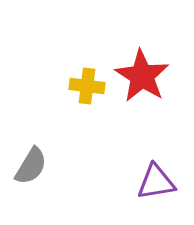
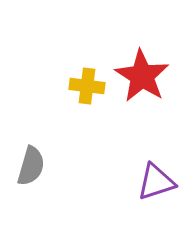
gray semicircle: rotated 15 degrees counterclockwise
purple triangle: rotated 9 degrees counterclockwise
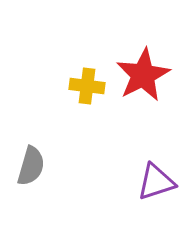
red star: moved 1 px right, 1 px up; rotated 12 degrees clockwise
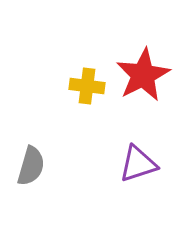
purple triangle: moved 18 px left, 18 px up
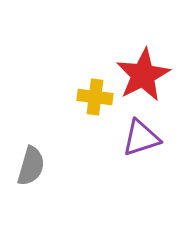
yellow cross: moved 8 px right, 11 px down
purple triangle: moved 3 px right, 26 px up
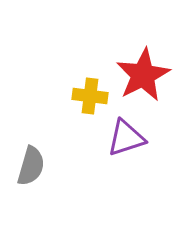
yellow cross: moved 5 px left, 1 px up
purple triangle: moved 15 px left
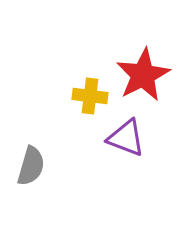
purple triangle: rotated 39 degrees clockwise
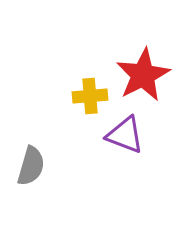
yellow cross: rotated 12 degrees counterclockwise
purple triangle: moved 1 px left, 3 px up
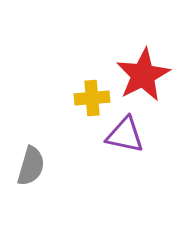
yellow cross: moved 2 px right, 2 px down
purple triangle: rotated 9 degrees counterclockwise
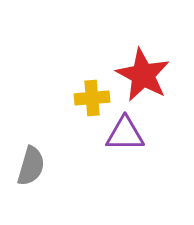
red star: rotated 16 degrees counterclockwise
purple triangle: moved 1 px up; rotated 12 degrees counterclockwise
